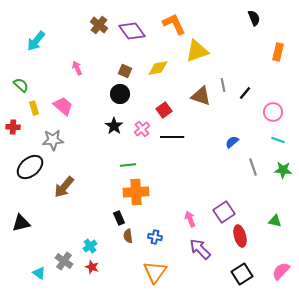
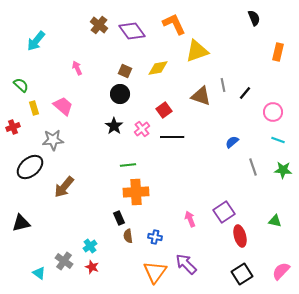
red cross at (13, 127): rotated 24 degrees counterclockwise
purple arrow at (200, 249): moved 14 px left, 15 px down
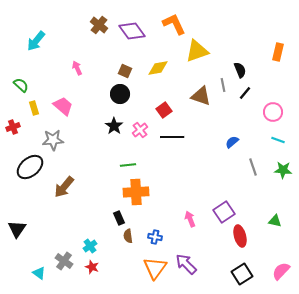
black semicircle at (254, 18): moved 14 px left, 52 px down
pink cross at (142, 129): moved 2 px left, 1 px down
black triangle at (21, 223): moved 4 px left, 6 px down; rotated 42 degrees counterclockwise
orange triangle at (155, 272): moved 4 px up
